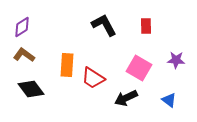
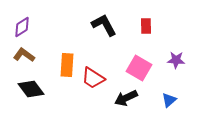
blue triangle: rotated 42 degrees clockwise
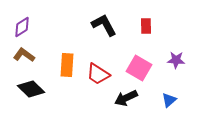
red trapezoid: moved 5 px right, 4 px up
black diamond: rotated 8 degrees counterclockwise
